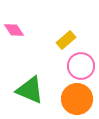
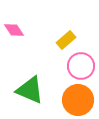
orange circle: moved 1 px right, 1 px down
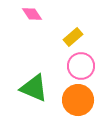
pink diamond: moved 18 px right, 16 px up
yellow rectangle: moved 7 px right, 3 px up
green triangle: moved 4 px right, 2 px up
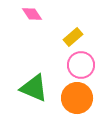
pink circle: moved 1 px up
orange circle: moved 1 px left, 2 px up
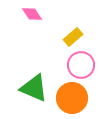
orange circle: moved 5 px left
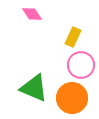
yellow rectangle: rotated 24 degrees counterclockwise
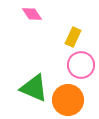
orange circle: moved 4 px left, 2 px down
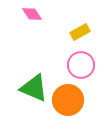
yellow rectangle: moved 7 px right, 5 px up; rotated 36 degrees clockwise
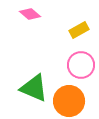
pink diamond: moved 2 px left; rotated 15 degrees counterclockwise
yellow rectangle: moved 1 px left, 2 px up
orange circle: moved 1 px right, 1 px down
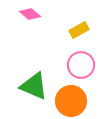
green triangle: moved 2 px up
orange circle: moved 2 px right
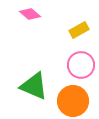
orange circle: moved 2 px right
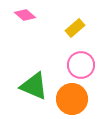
pink diamond: moved 5 px left, 1 px down
yellow rectangle: moved 4 px left, 2 px up; rotated 12 degrees counterclockwise
orange circle: moved 1 px left, 2 px up
